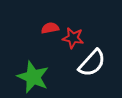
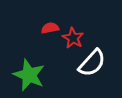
red star: rotated 20 degrees clockwise
green star: moved 4 px left, 2 px up
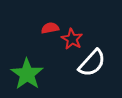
red star: moved 1 px left, 1 px down
green star: moved 2 px left, 1 px up; rotated 12 degrees clockwise
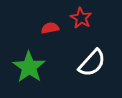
red star: moved 9 px right, 21 px up
green star: moved 2 px right, 7 px up
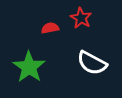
white semicircle: rotated 76 degrees clockwise
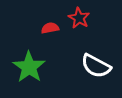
red star: moved 2 px left
white semicircle: moved 4 px right, 3 px down
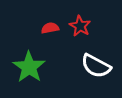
red star: moved 1 px right, 8 px down
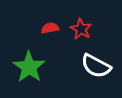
red star: moved 1 px right, 3 px down
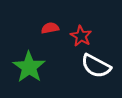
red star: moved 7 px down
